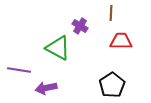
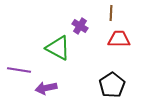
red trapezoid: moved 2 px left, 2 px up
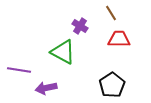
brown line: rotated 35 degrees counterclockwise
green triangle: moved 5 px right, 4 px down
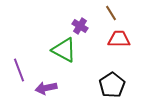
green triangle: moved 1 px right, 2 px up
purple line: rotated 60 degrees clockwise
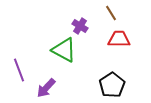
purple arrow: rotated 35 degrees counterclockwise
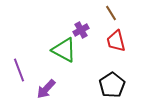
purple cross: moved 1 px right, 4 px down; rotated 28 degrees clockwise
red trapezoid: moved 3 px left, 2 px down; rotated 105 degrees counterclockwise
purple arrow: moved 1 px down
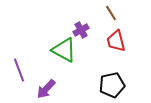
black pentagon: rotated 20 degrees clockwise
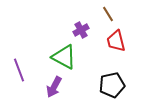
brown line: moved 3 px left, 1 px down
green triangle: moved 7 px down
purple arrow: moved 8 px right, 2 px up; rotated 15 degrees counterclockwise
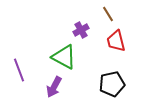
black pentagon: moved 1 px up
